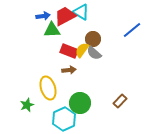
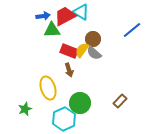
brown arrow: rotated 80 degrees clockwise
green star: moved 2 px left, 4 px down
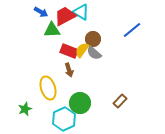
blue arrow: moved 2 px left, 4 px up; rotated 40 degrees clockwise
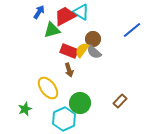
blue arrow: moved 2 px left; rotated 88 degrees counterclockwise
green triangle: rotated 12 degrees counterclockwise
gray semicircle: moved 1 px up
yellow ellipse: rotated 20 degrees counterclockwise
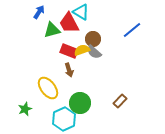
red trapezoid: moved 4 px right, 7 px down; rotated 90 degrees counterclockwise
yellow semicircle: rotated 35 degrees clockwise
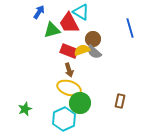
blue line: moved 2 px left, 2 px up; rotated 66 degrees counterclockwise
yellow ellipse: moved 21 px right; rotated 35 degrees counterclockwise
brown rectangle: rotated 32 degrees counterclockwise
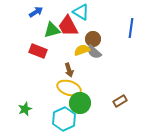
blue arrow: moved 3 px left; rotated 24 degrees clockwise
red trapezoid: moved 1 px left, 3 px down
blue line: moved 1 px right; rotated 24 degrees clockwise
red rectangle: moved 31 px left
brown rectangle: rotated 48 degrees clockwise
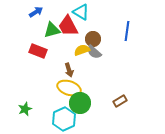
blue line: moved 4 px left, 3 px down
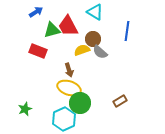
cyan triangle: moved 14 px right
gray semicircle: moved 6 px right
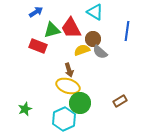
red trapezoid: moved 3 px right, 2 px down
red rectangle: moved 5 px up
yellow ellipse: moved 1 px left, 2 px up
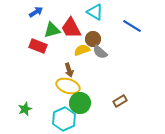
blue line: moved 5 px right, 5 px up; rotated 66 degrees counterclockwise
